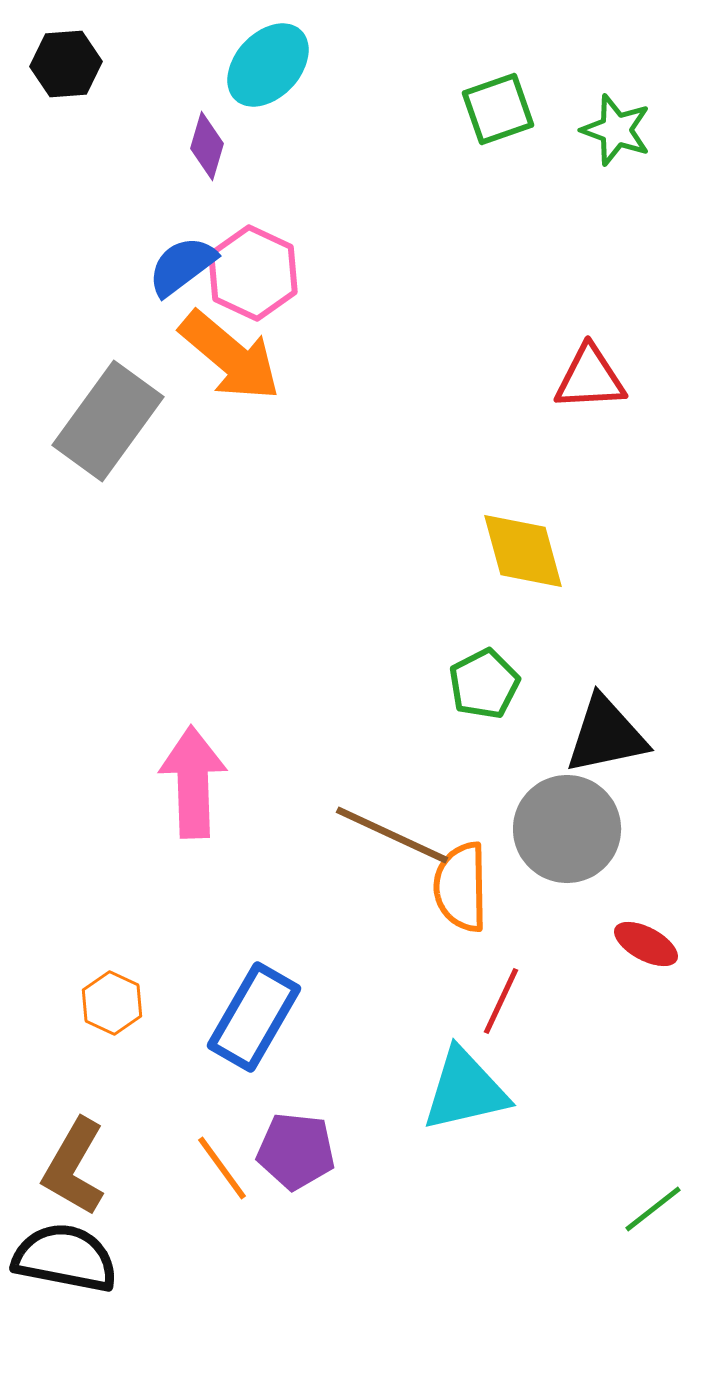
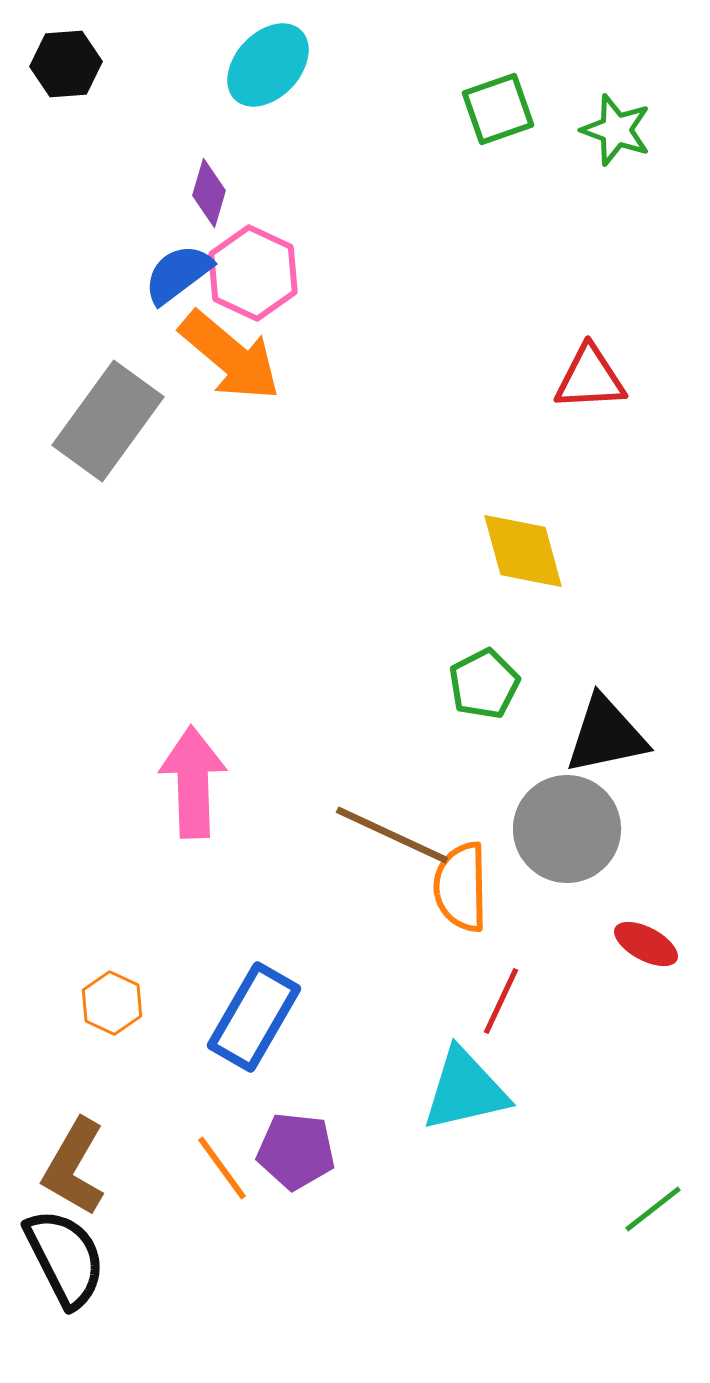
purple diamond: moved 2 px right, 47 px down
blue semicircle: moved 4 px left, 8 px down
black semicircle: rotated 52 degrees clockwise
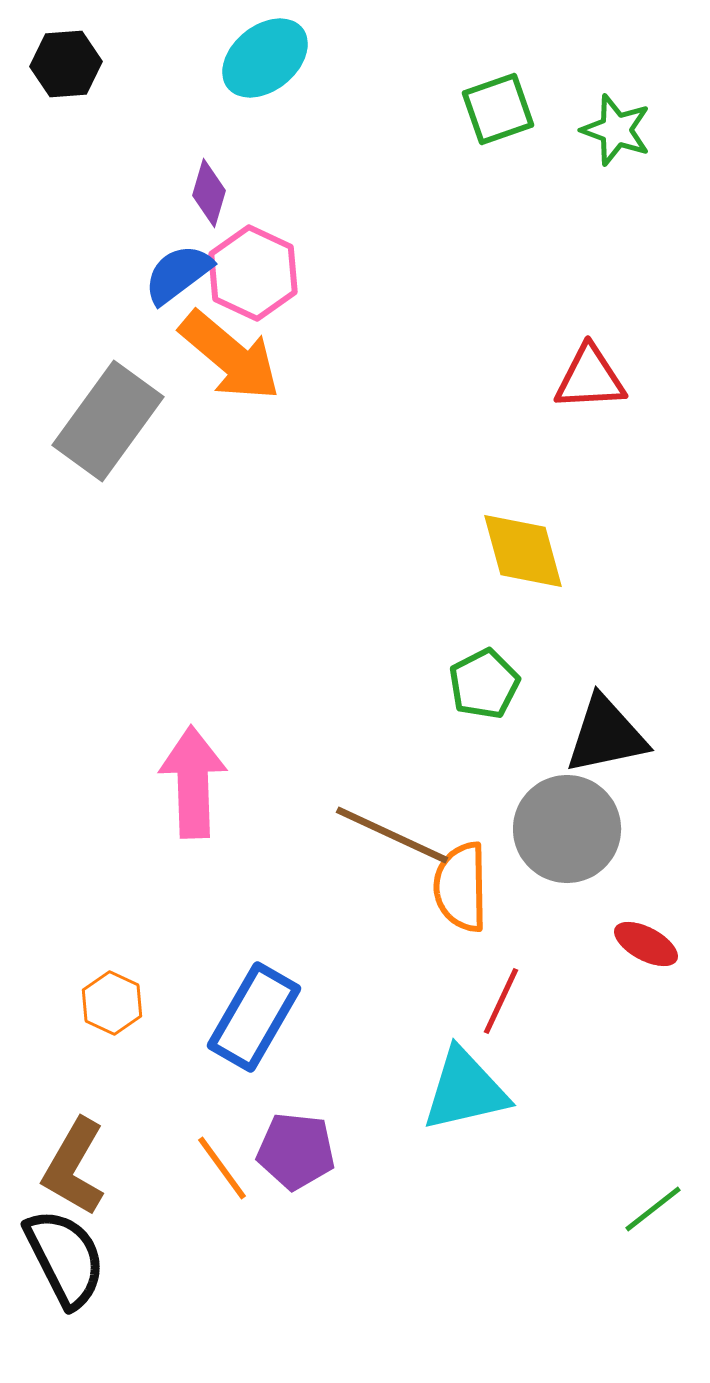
cyan ellipse: moved 3 px left, 7 px up; rotated 8 degrees clockwise
